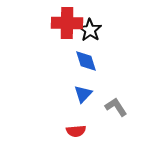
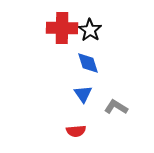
red cross: moved 5 px left, 5 px down
blue diamond: moved 2 px right, 2 px down
blue triangle: rotated 18 degrees counterclockwise
gray L-shape: rotated 25 degrees counterclockwise
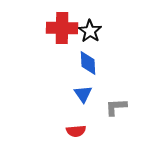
black star: moved 1 px down
blue diamond: rotated 15 degrees clockwise
gray L-shape: rotated 35 degrees counterclockwise
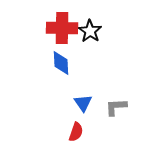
blue diamond: moved 27 px left
blue triangle: moved 9 px down
red semicircle: moved 1 px down; rotated 66 degrees counterclockwise
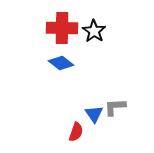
black star: moved 4 px right
blue diamond: rotated 50 degrees counterclockwise
blue triangle: moved 11 px right, 11 px down
gray L-shape: moved 1 px left
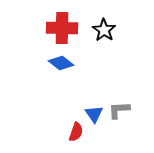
black star: moved 10 px right, 1 px up
gray L-shape: moved 4 px right, 3 px down
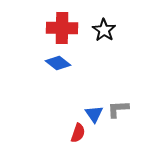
blue diamond: moved 3 px left
gray L-shape: moved 1 px left, 1 px up
red semicircle: moved 2 px right, 1 px down
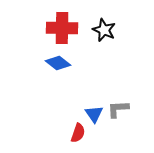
black star: rotated 10 degrees counterclockwise
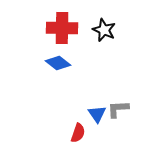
blue triangle: moved 3 px right
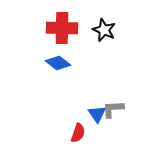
gray L-shape: moved 5 px left
